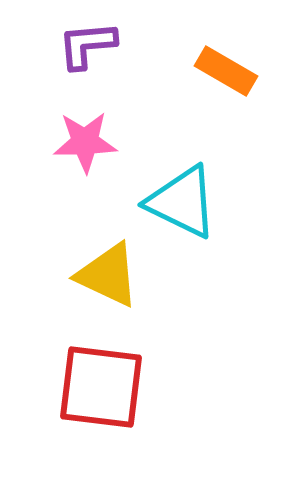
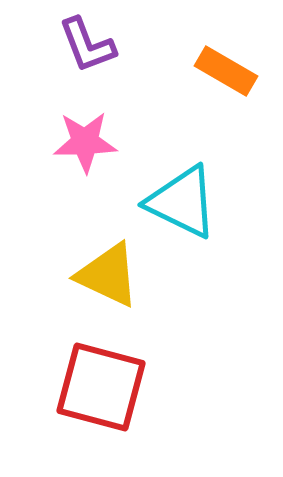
purple L-shape: rotated 106 degrees counterclockwise
red square: rotated 8 degrees clockwise
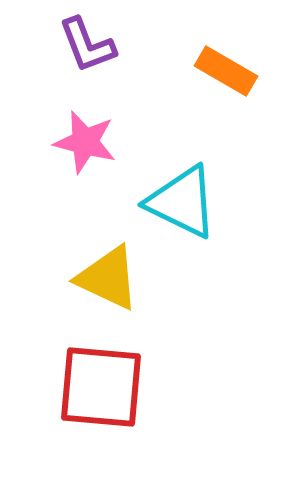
pink star: rotated 16 degrees clockwise
yellow triangle: moved 3 px down
red square: rotated 10 degrees counterclockwise
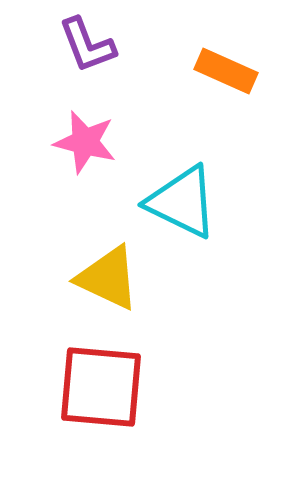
orange rectangle: rotated 6 degrees counterclockwise
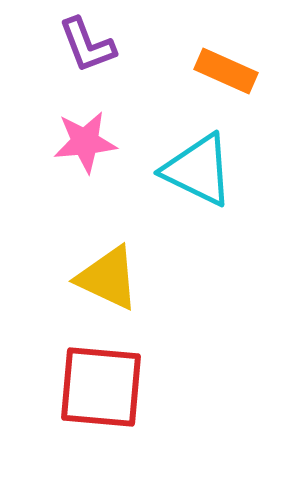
pink star: rotated 20 degrees counterclockwise
cyan triangle: moved 16 px right, 32 px up
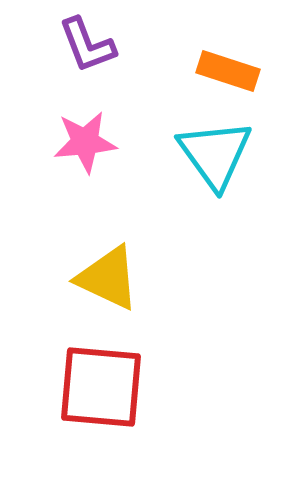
orange rectangle: moved 2 px right; rotated 6 degrees counterclockwise
cyan triangle: moved 17 px right, 16 px up; rotated 28 degrees clockwise
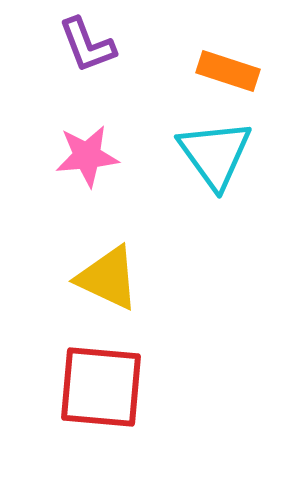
pink star: moved 2 px right, 14 px down
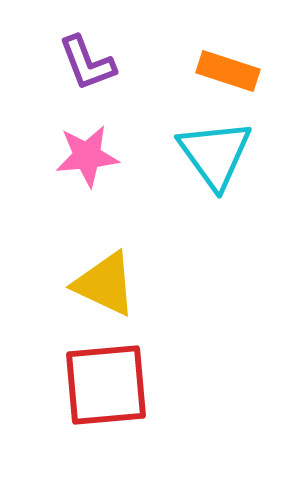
purple L-shape: moved 18 px down
yellow triangle: moved 3 px left, 6 px down
red square: moved 5 px right, 2 px up; rotated 10 degrees counterclockwise
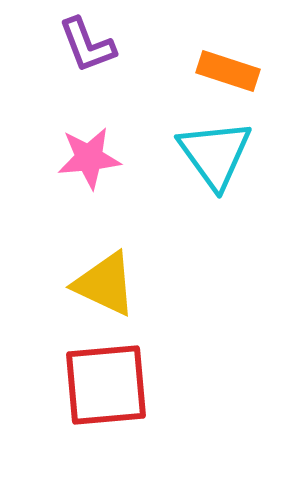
purple L-shape: moved 18 px up
pink star: moved 2 px right, 2 px down
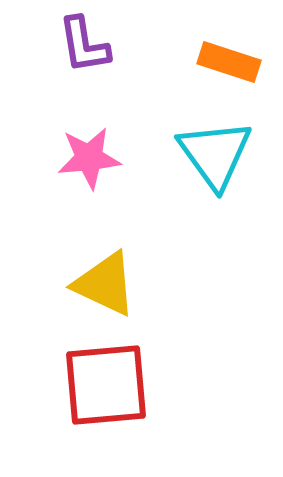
purple L-shape: moved 3 px left; rotated 12 degrees clockwise
orange rectangle: moved 1 px right, 9 px up
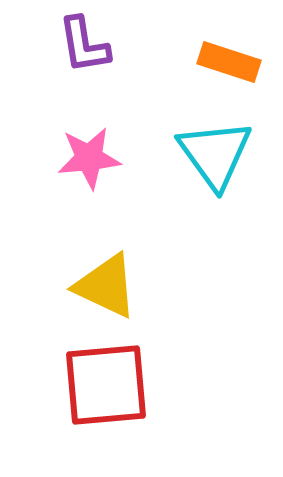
yellow triangle: moved 1 px right, 2 px down
